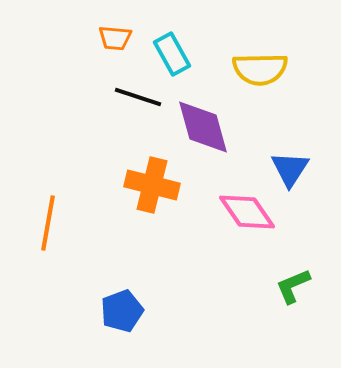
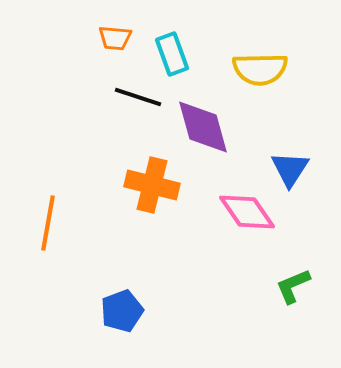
cyan rectangle: rotated 9 degrees clockwise
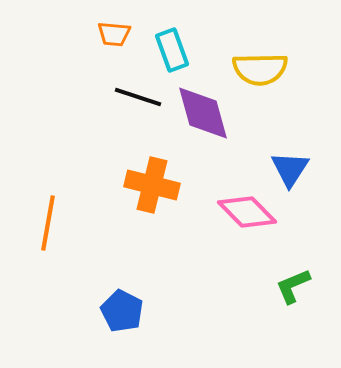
orange trapezoid: moved 1 px left, 4 px up
cyan rectangle: moved 4 px up
purple diamond: moved 14 px up
pink diamond: rotated 10 degrees counterclockwise
blue pentagon: rotated 24 degrees counterclockwise
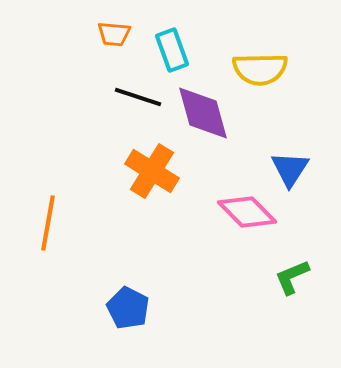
orange cross: moved 14 px up; rotated 18 degrees clockwise
green L-shape: moved 1 px left, 9 px up
blue pentagon: moved 6 px right, 3 px up
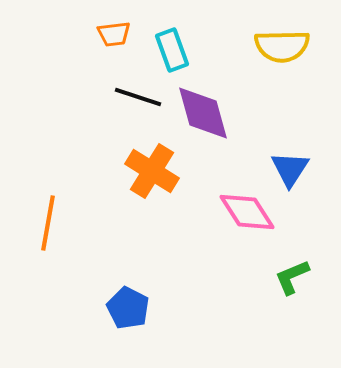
orange trapezoid: rotated 12 degrees counterclockwise
yellow semicircle: moved 22 px right, 23 px up
pink diamond: rotated 12 degrees clockwise
